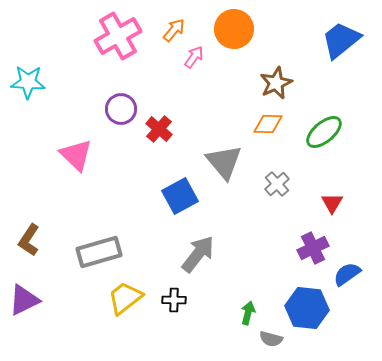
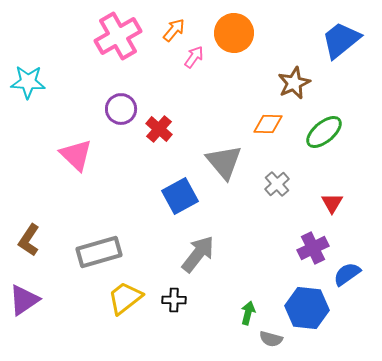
orange circle: moved 4 px down
brown star: moved 18 px right
purple triangle: rotated 8 degrees counterclockwise
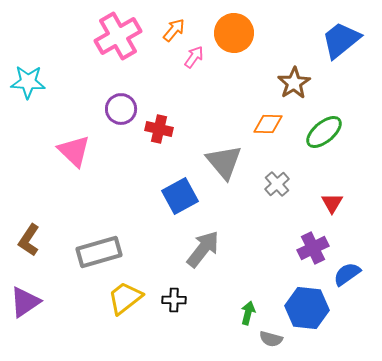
brown star: rotated 8 degrees counterclockwise
red cross: rotated 28 degrees counterclockwise
pink triangle: moved 2 px left, 4 px up
gray arrow: moved 5 px right, 5 px up
purple triangle: moved 1 px right, 2 px down
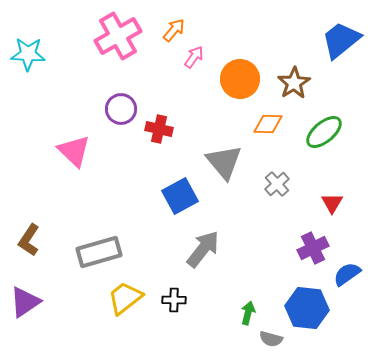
orange circle: moved 6 px right, 46 px down
cyan star: moved 28 px up
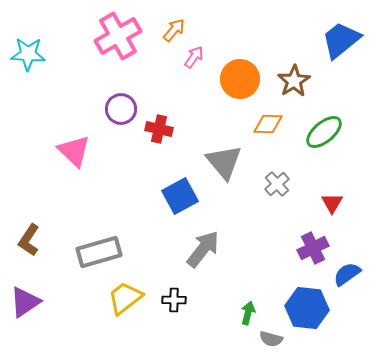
brown star: moved 2 px up
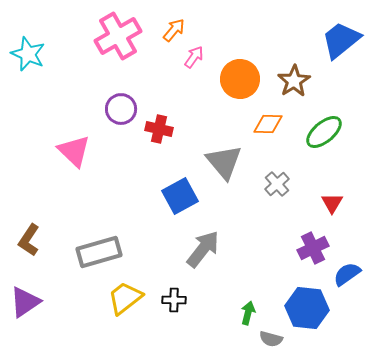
cyan star: rotated 20 degrees clockwise
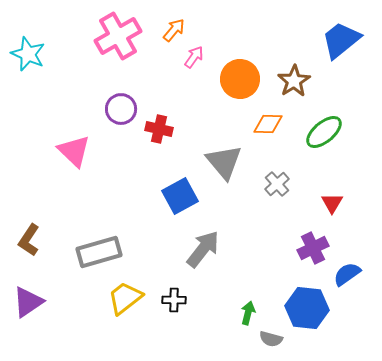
purple triangle: moved 3 px right
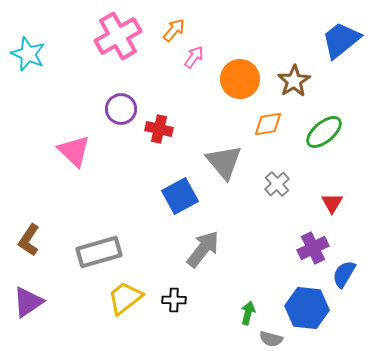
orange diamond: rotated 12 degrees counterclockwise
blue semicircle: moved 3 px left; rotated 24 degrees counterclockwise
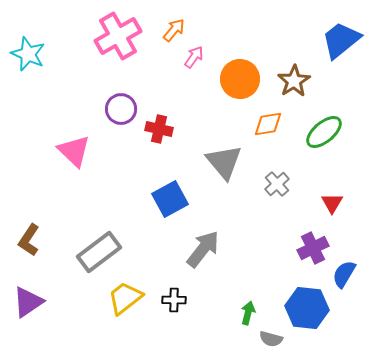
blue square: moved 10 px left, 3 px down
gray rectangle: rotated 21 degrees counterclockwise
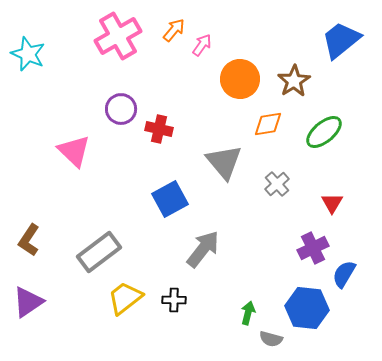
pink arrow: moved 8 px right, 12 px up
